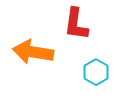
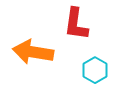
cyan hexagon: moved 1 px left, 2 px up
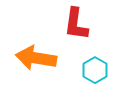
orange arrow: moved 3 px right, 6 px down
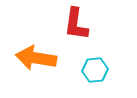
cyan hexagon: rotated 25 degrees clockwise
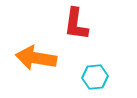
cyan hexagon: moved 7 px down
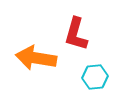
red L-shape: moved 10 px down; rotated 8 degrees clockwise
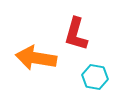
cyan hexagon: rotated 15 degrees clockwise
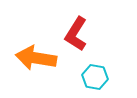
red L-shape: rotated 16 degrees clockwise
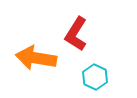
cyan hexagon: rotated 15 degrees clockwise
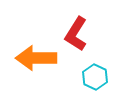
orange arrow: rotated 9 degrees counterclockwise
